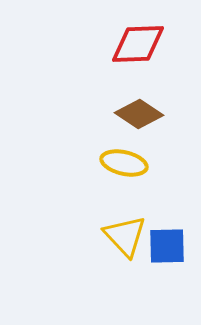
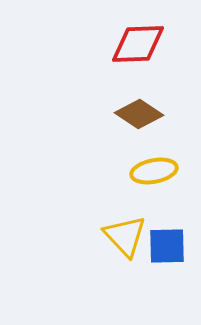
yellow ellipse: moved 30 px right, 8 px down; rotated 24 degrees counterclockwise
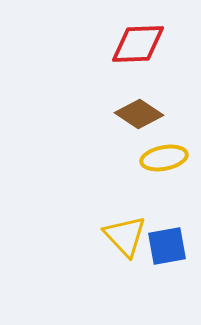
yellow ellipse: moved 10 px right, 13 px up
blue square: rotated 9 degrees counterclockwise
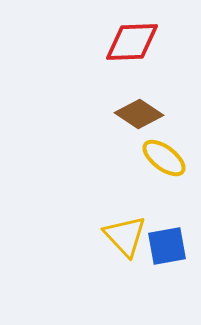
red diamond: moved 6 px left, 2 px up
yellow ellipse: rotated 48 degrees clockwise
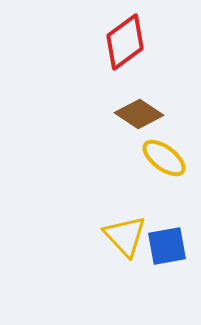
red diamond: moved 7 px left; rotated 34 degrees counterclockwise
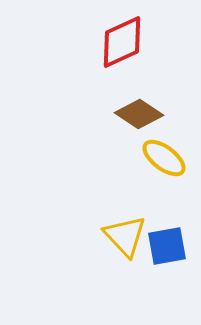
red diamond: moved 3 px left; rotated 12 degrees clockwise
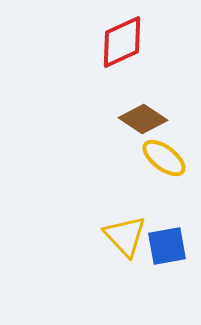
brown diamond: moved 4 px right, 5 px down
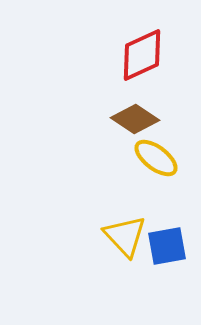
red diamond: moved 20 px right, 13 px down
brown diamond: moved 8 px left
yellow ellipse: moved 8 px left
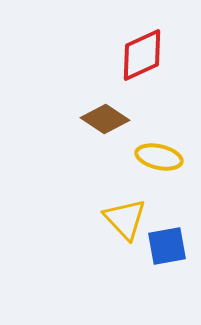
brown diamond: moved 30 px left
yellow ellipse: moved 3 px right, 1 px up; rotated 24 degrees counterclockwise
yellow triangle: moved 17 px up
